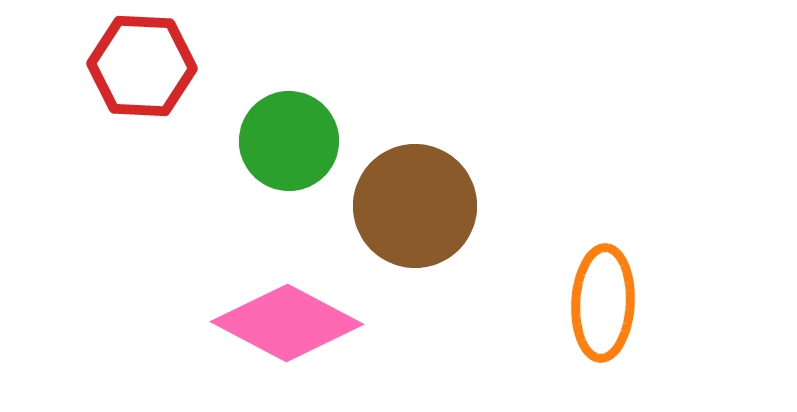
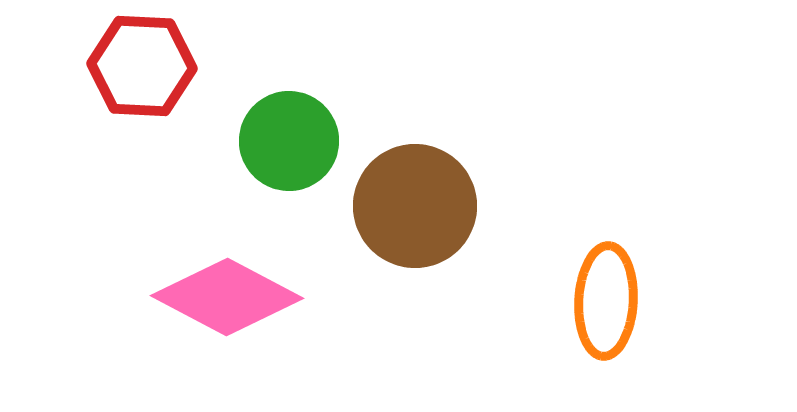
orange ellipse: moved 3 px right, 2 px up
pink diamond: moved 60 px left, 26 px up
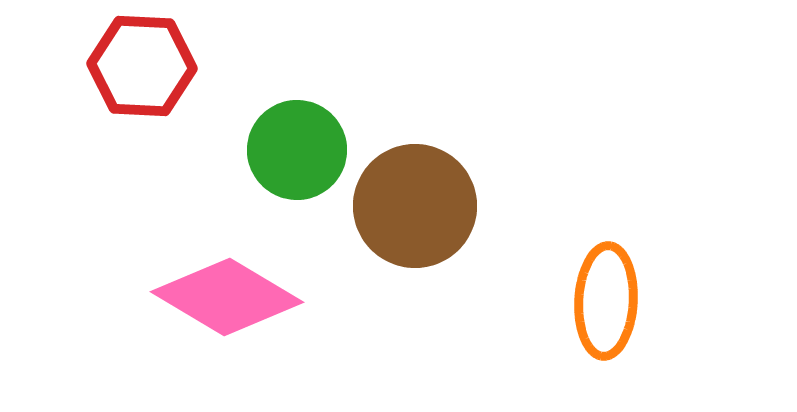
green circle: moved 8 px right, 9 px down
pink diamond: rotated 3 degrees clockwise
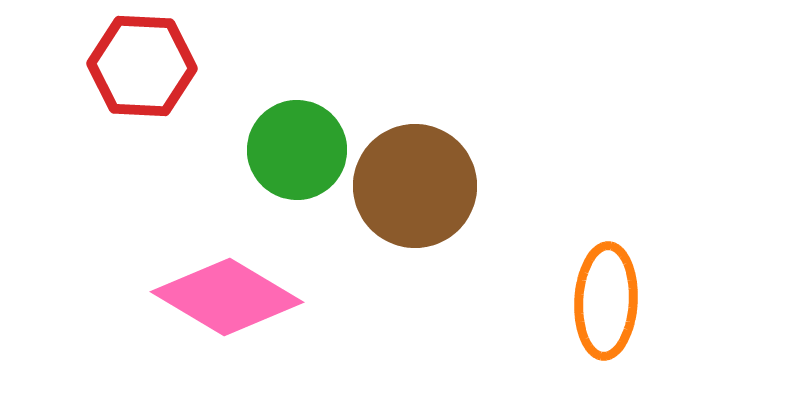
brown circle: moved 20 px up
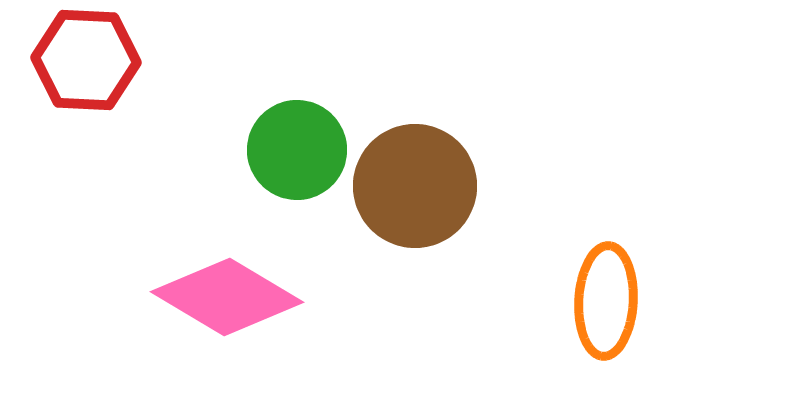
red hexagon: moved 56 px left, 6 px up
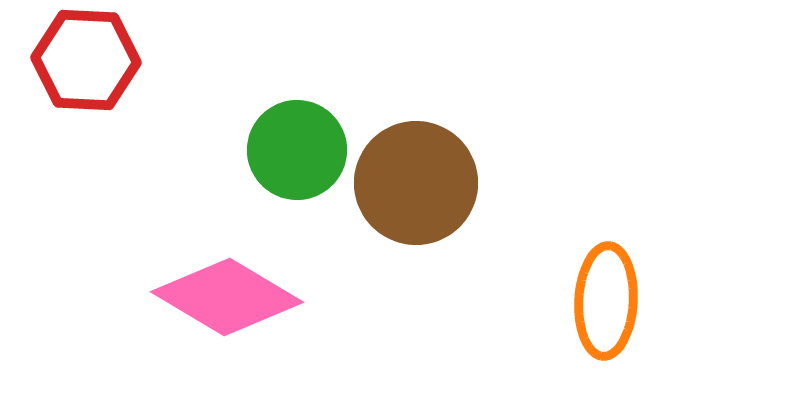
brown circle: moved 1 px right, 3 px up
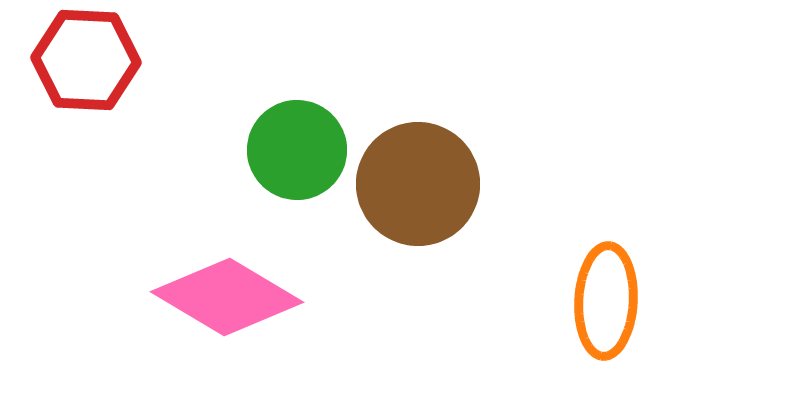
brown circle: moved 2 px right, 1 px down
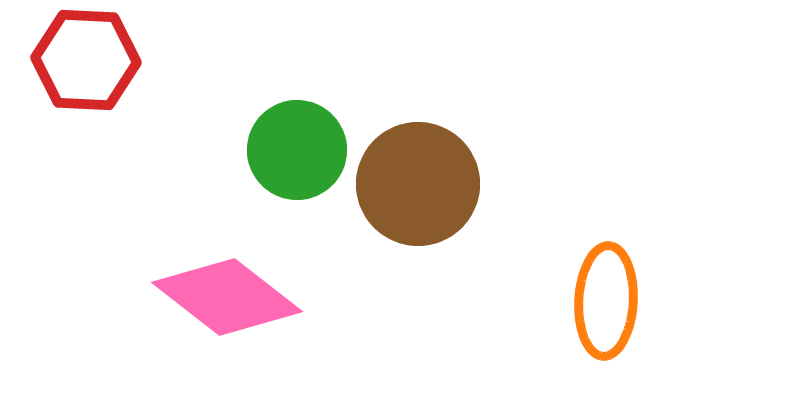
pink diamond: rotated 7 degrees clockwise
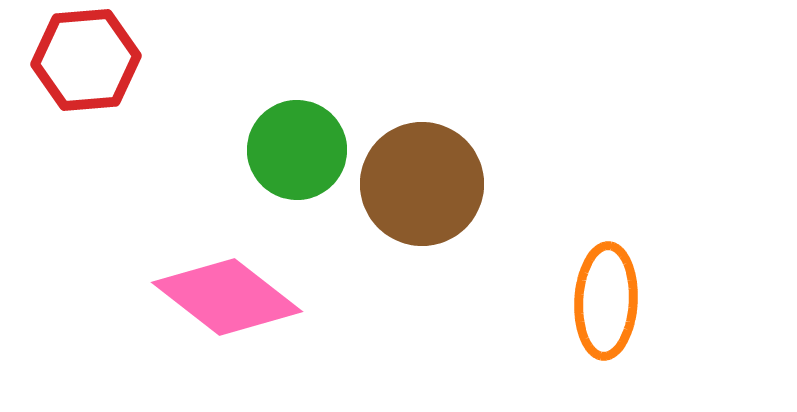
red hexagon: rotated 8 degrees counterclockwise
brown circle: moved 4 px right
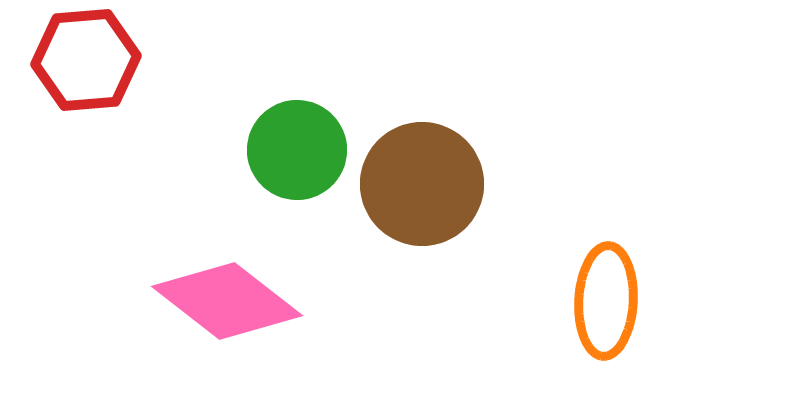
pink diamond: moved 4 px down
